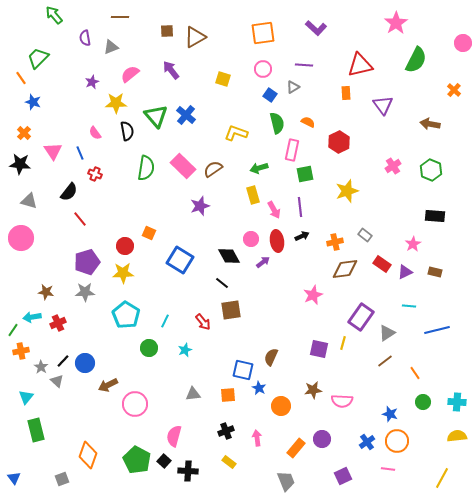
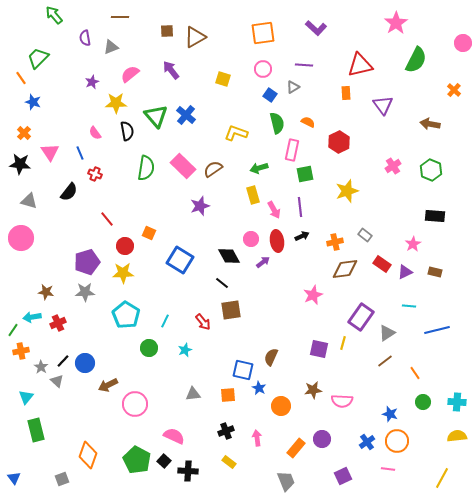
pink triangle at (53, 151): moved 3 px left, 1 px down
red line at (80, 219): moved 27 px right
pink semicircle at (174, 436): rotated 100 degrees clockwise
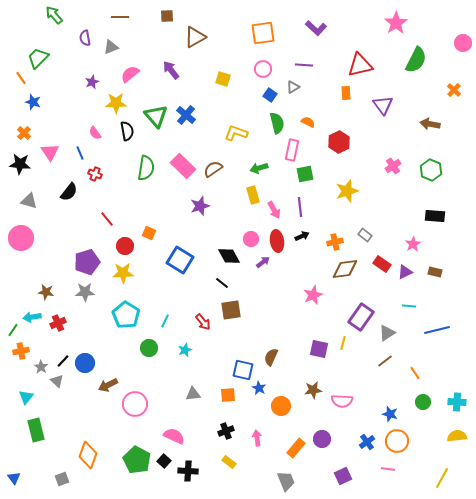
brown square at (167, 31): moved 15 px up
